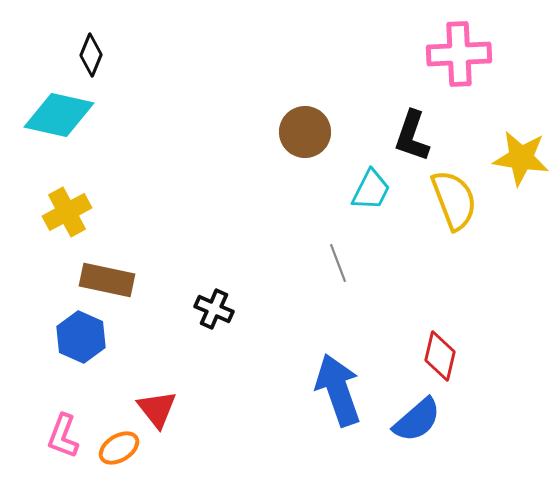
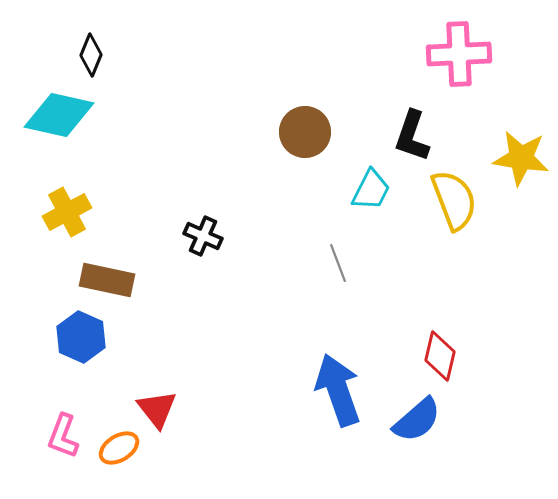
black cross: moved 11 px left, 73 px up
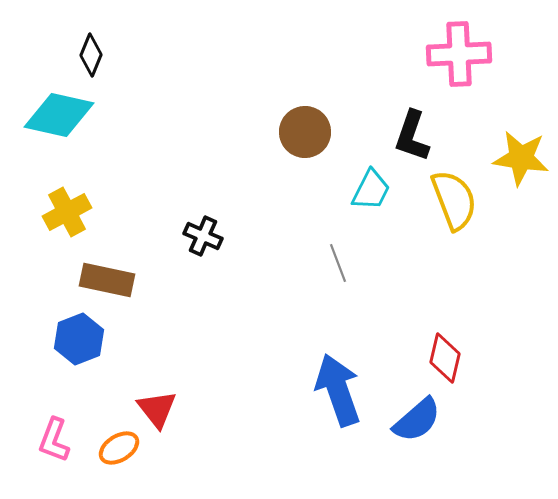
blue hexagon: moved 2 px left, 2 px down; rotated 15 degrees clockwise
red diamond: moved 5 px right, 2 px down
pink L-shape: moved 9 px left, 4 px down
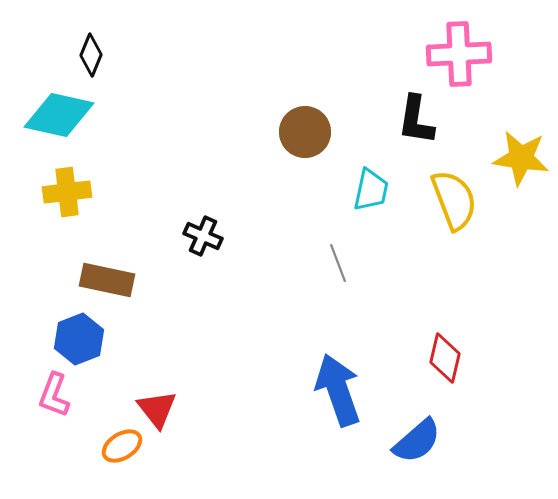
black L-shape: moved 4 px right, 16 px up; rotated 10 degrees counterclockwise
cyan trapezoid: rotated 15 degrees counterclockwise
yellow cross: moved 20 px up; rotated 21 degrees clockwise
blue semicircle: moved 21 px down
pink L-shape: moved 45 px up
orange ellipse: moved 3 px right, 2 px up
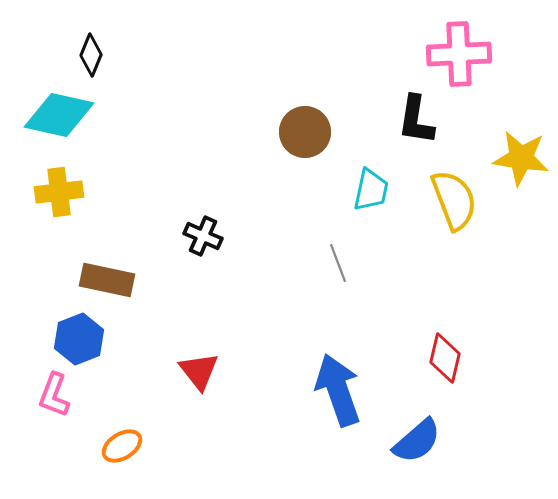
yellow cross: moved 8 px left
red triangle: moved 42 px right, 38 px up
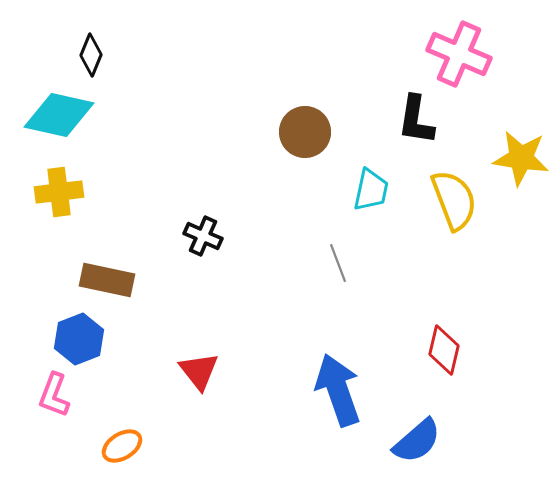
pink cross: rotated 26 degrees clockwise
red diamond: moved 1 px left, 8 px up
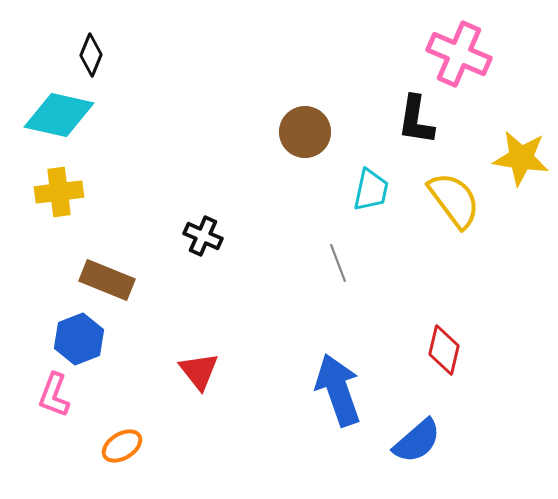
yellow semicircle: rotated 16 degrees counterclockwise
brown rectangle: rotated 10 degrees clockwise
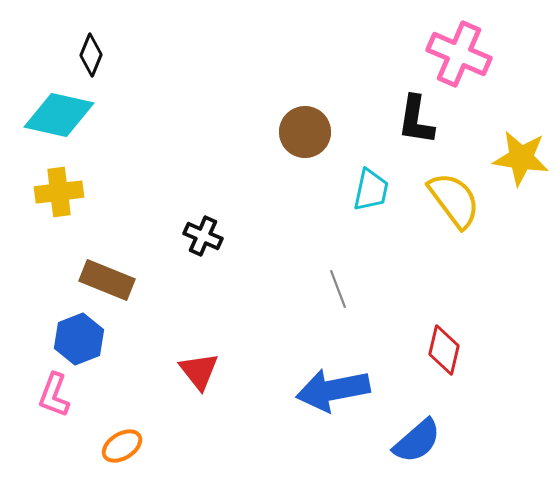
gray line: moved 26 px down
blue arrow: moved 5 px left; rotated 82 degrees counterclockwise
